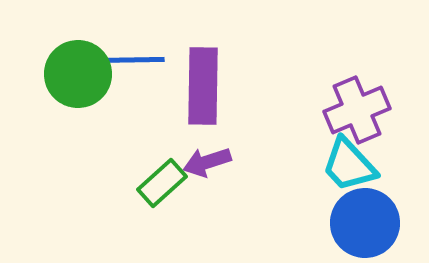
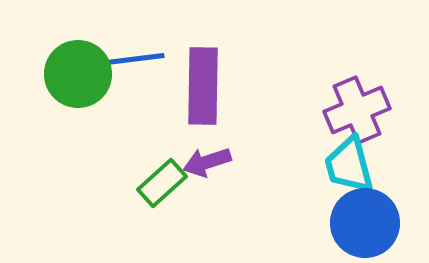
blue line: rotated 6 degrees counterclockwise
cyan trapezoid: rotated 28 degrees clockwise
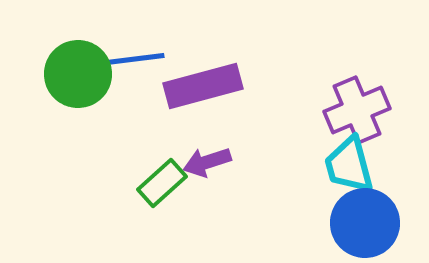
purple rectangle: rotated 74 degrees clockwise
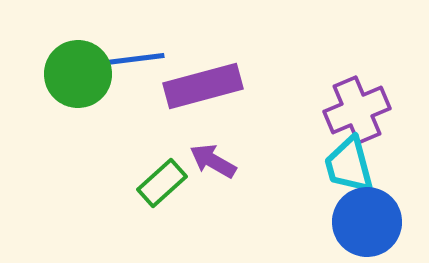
purple arrow: moved 6 px right, 1 px up; rotated 48 degrees clockwise
blue circle: moved 2 px right, 1 px up
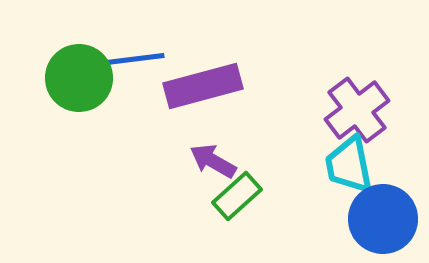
green circle: moved 1 px right, 4 px down
purple cross: rotated 14 degrees counterclockwise
cyan trapezoid: rotated 4 degrees clockwise
green rectangle: moved 75 px right, 13 px down
blue circle: moved 16 px right, 3 px up
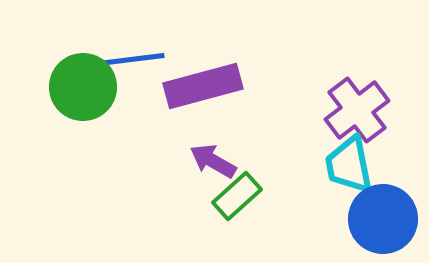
green circle: moved 4 px right, 9 px down
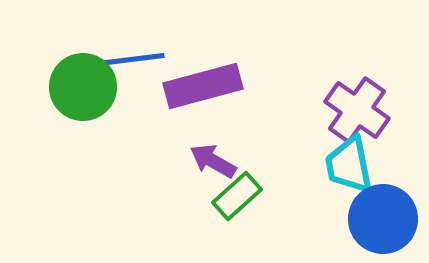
purple cross: rotated 18 degrees counterclockwise
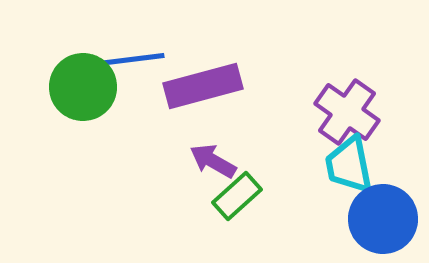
purple cross: moved 10 px left, 2 px down
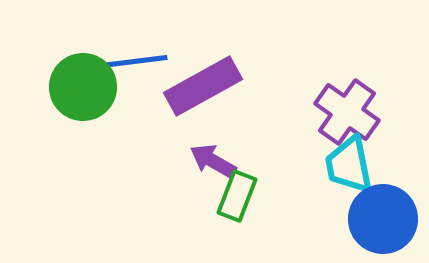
blue line: moved 3 px right, 2 px down
purple rectangle: rotated 14 degrees counterclockwise
green rectangle: rotated 27 degrees counterclockwise
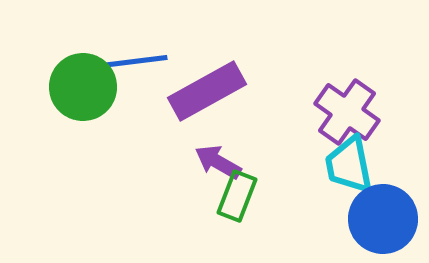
purple rectangle: moved 4 px right, 5 px down
purple arrow: moved 5 px right, 1 px down
